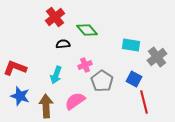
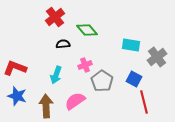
blue star: moved 3 px left
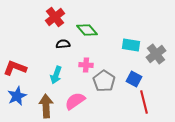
gray cross: moved 1 px left, 3 px up
pink cross: moved 1 px right; rotated 24 degrees clockwise
gray pentagon: moved 2 px right
blue star: rotated 30 degrees clockwise
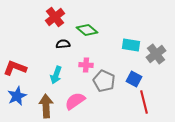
green diamond: rotated 10 degrees counterclockwise
gray pentagon: rotated 10 degrees counterclockwise
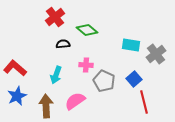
red L-shape: rotated 20 degrees clockwise
blue square: rotated 21 degrees clockwise
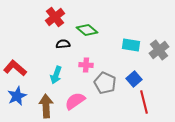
gray cross: moved 3 px right, 4 px up
gray pentagon: moved 1 px right, 2 px down
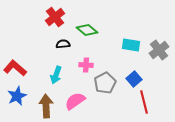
gray pentagon: rotated 20 degrees clockwise
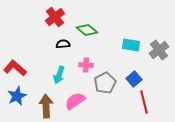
cyan arrow: moved 3 px right
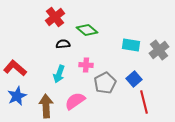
cyan arrow: moved 1 px up
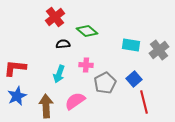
green diamond: moved 1 px down
red L-shape: rotated 35 degrees counterclockwise
